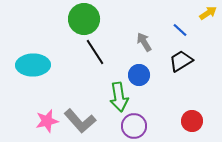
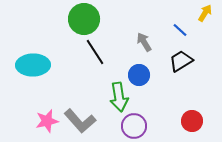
yellow arrow: moved 3 px left; rotated 24 degrees counterclockwise
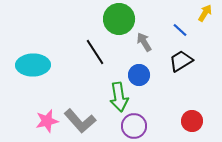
green circle: moved 35 px right
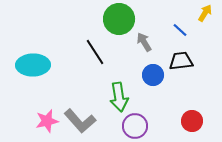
black trapezoid: rotated 25 degrees clockwise
blue circle: moved 14 px right
purple circle: moved 1 px right
